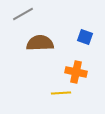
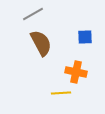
gray line: moved 10 px right
blue square: rotated 21 degrees counterclockwise
brown semicircle: moved 1 px right; rotated 64 degrees clockwise
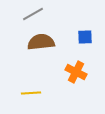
brown semicircle: moved 1 px up; rotated 68 degrees counterclockwise
orange cross: rotated 15 degrees clockwise
yellow line: moved 30 px left
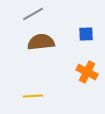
blue square: moved 1 px right, 3 px up
orange cross: moved 11 px right
yellow line: moved 2 px right, 3 px down
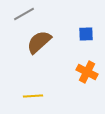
gray line: moved 9 px left
brown semicircle: moved 2 px left; rotated 36 degrees counterclockwise
